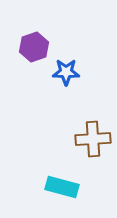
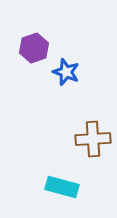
purple hexagon: moved 1 px down
blue star: rotated 20 degrees clockwise
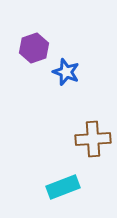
cyan rectangle: moved 1 px right; rotated 36 degrees counterclockwise
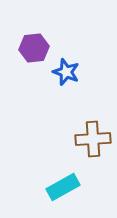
purple hexagon: rotated 12 degrees clockwise
cyan rectangle: rotated 8 degrees counterclockwise
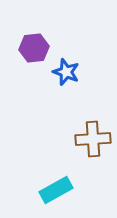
cyan rectangle: moved 7 px left, 3 px down
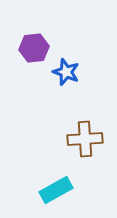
brown cross: moved 8 px left
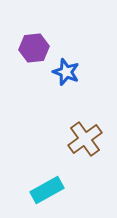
brown cross: rotated 32 degrees counterclockwise
cyan rectangle: moved 9 px left
